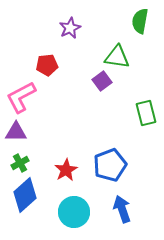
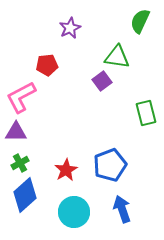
green semicircle: rotated 15 degrees clockwise
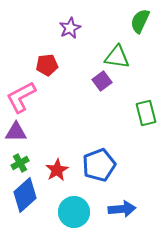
blue pentagon: moved 11 px left
red star: moved 9 px left
blue arrow: rotated 104 degrees clockwise
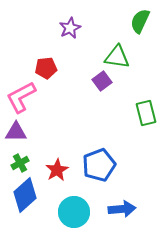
red pentagon: moved 1 px left, 3 px down
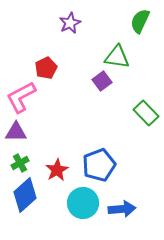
purple star: moved 5 px up
red pentagon: rotated 20 degrees counterclockwise
green rectangle: rotated 30 degrees counterclockwise
cyan circle: moved 9 px right, 9 px up
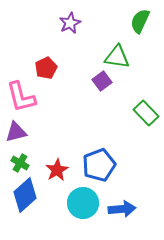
pink L-shape: rotated 76 degrees counterclockwise
purple triangle: rotated 15 degrees counterclockwise
green cross: rotated 30 degrees counterclockwise
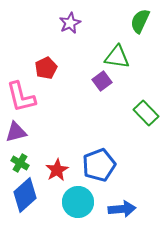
cyan circle: moved 5 px left, 1 px up
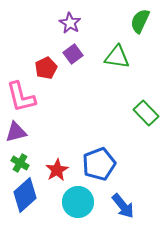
purple star: rotated 15 degrees counterclockwise
purple square: moved 29 px left, 27 px up
blue pentagon: moved 1 px up
blue arrow: moved 1 px right, 3 px up; rotated 56 degrees clockwise
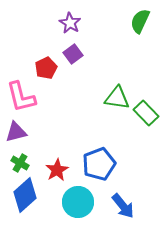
green triangle: moved 41 px down
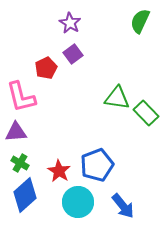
purple triangle: rotated 10 degrees clockwise
blue pentagon: moved 2 px left, 1 px down
red star: moved 2 px right, 1 px down; rotated 10 degrees counterclockwise
